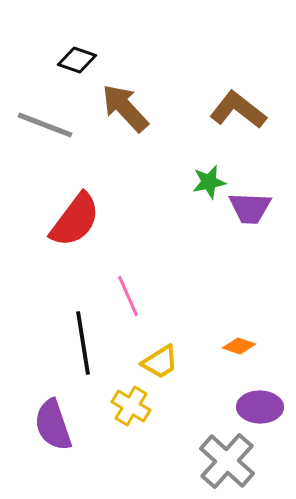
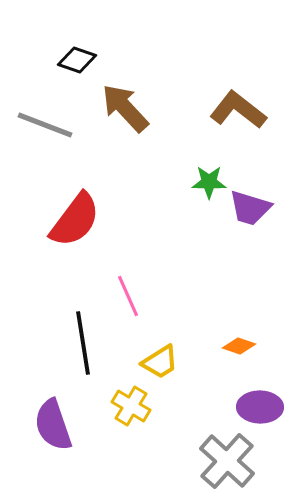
green star: rotated 12 degrees clockwise
purple trapezoid: rotated 15 degrees clockwise
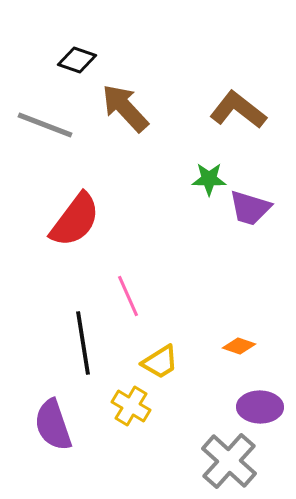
green star: moved 3 px up
gray cross: moved 2 px right
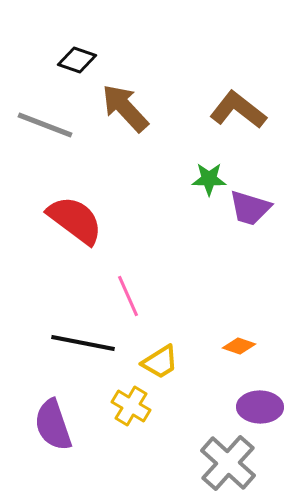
red semicircle: rotated 90 degrees counterclockwise
black line: rotated 70 degrees counterclockwise
gray cross: moved 1 px left, 2 px down
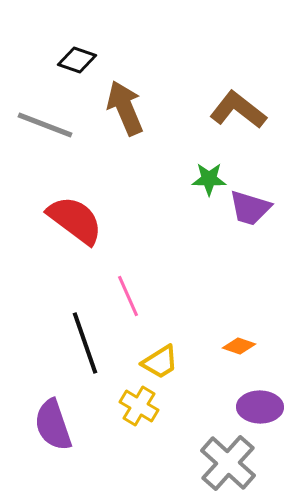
brown arrow: rotated 20 degrees clockwise
black line: moved 2 px right; rotated 60 degrees clockwise
yellow cross: moved 8 px right
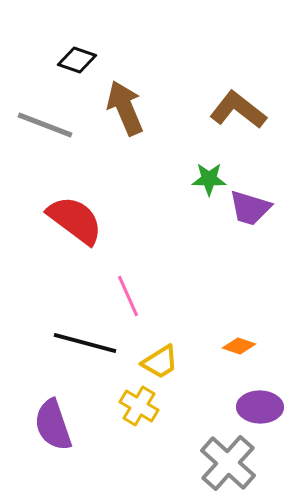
black line: rotated 56 degrees counterclockwise
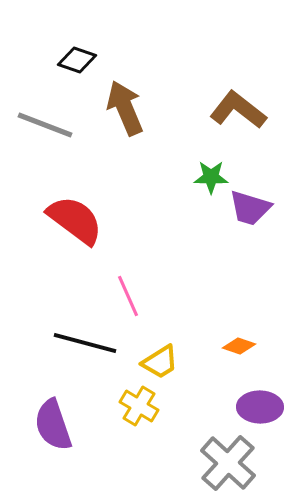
green star: moved 2 px right, 2 px up
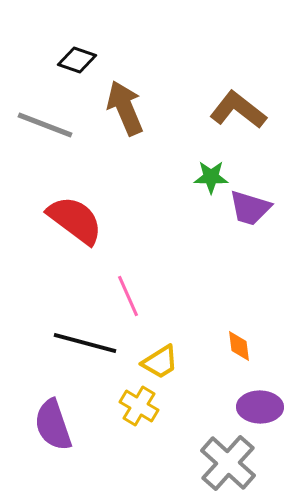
orange diamond: rotated 64 degrees clockwise
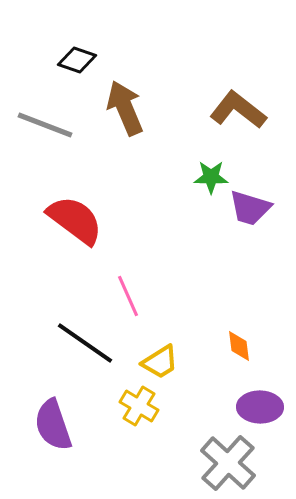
black line: rotated 20 degrees clockwise
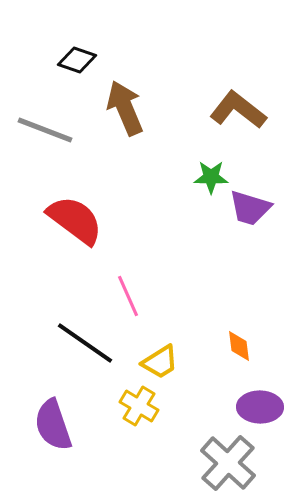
gray line: moved 5 px down
